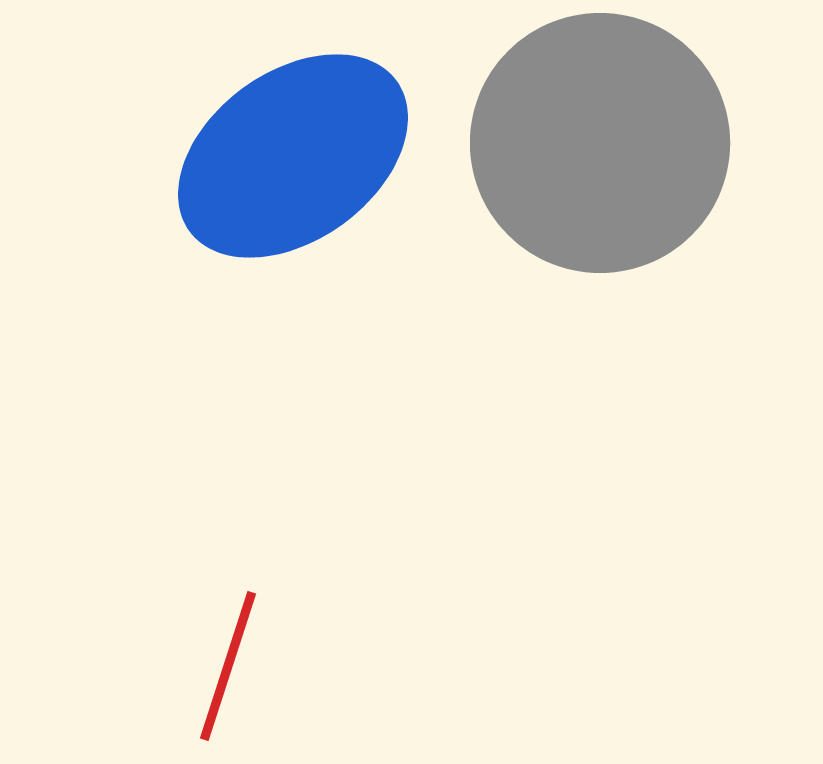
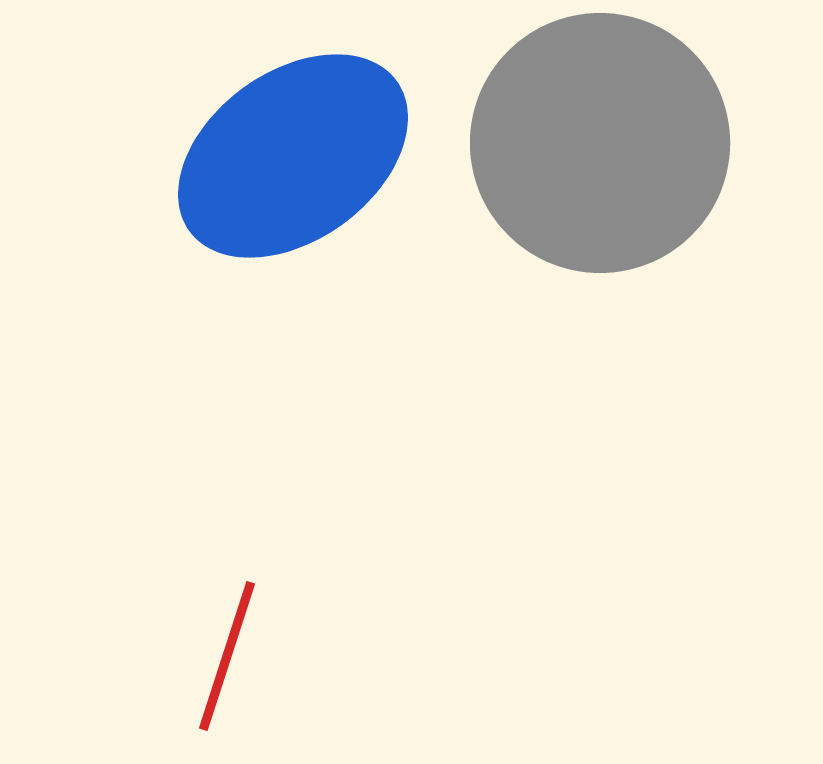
red line: moved 1 px left, 10 px up
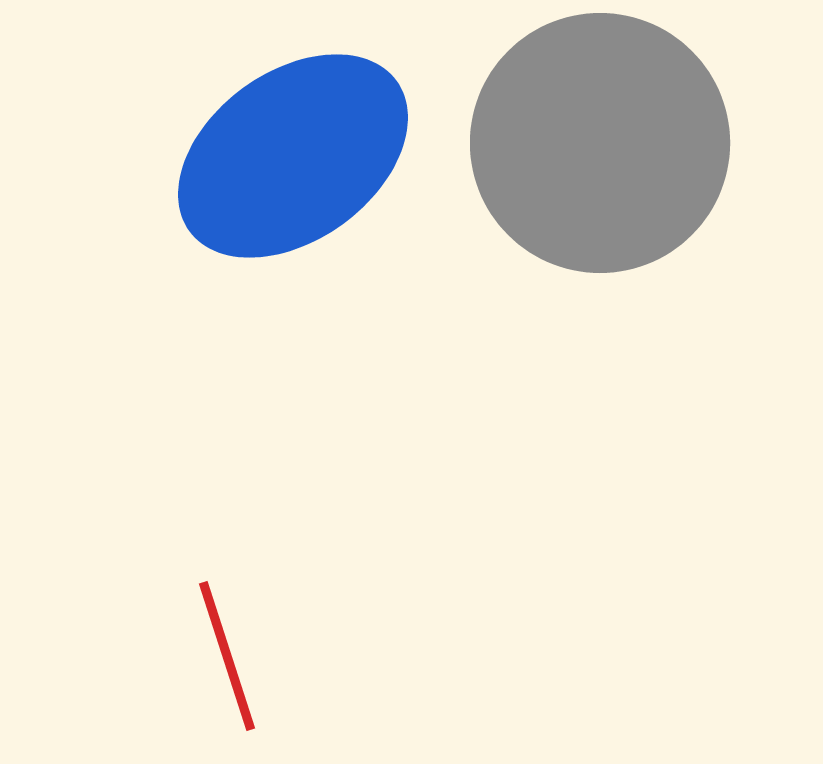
red line: rotated 36 degrees counterclockwise
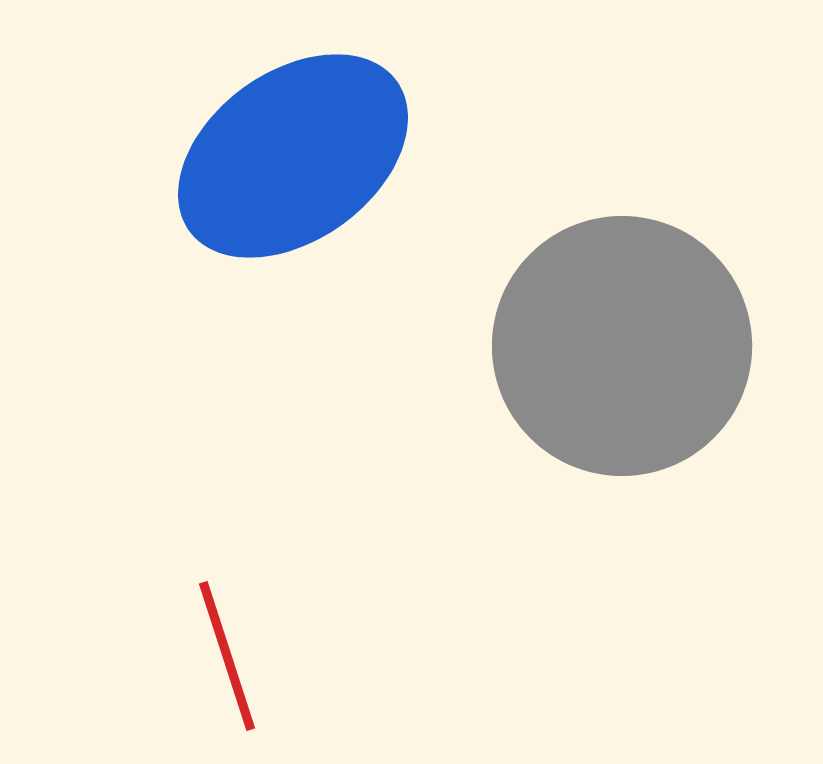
gray circle: moved 22 px right, 203 px down
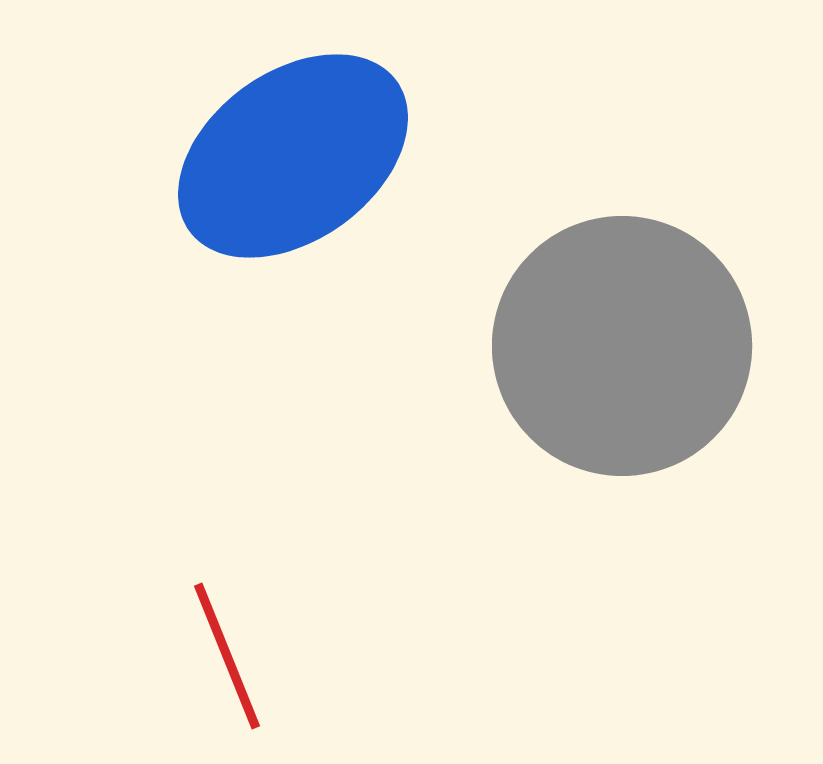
red line: rotated 4 degrees counterclockwise
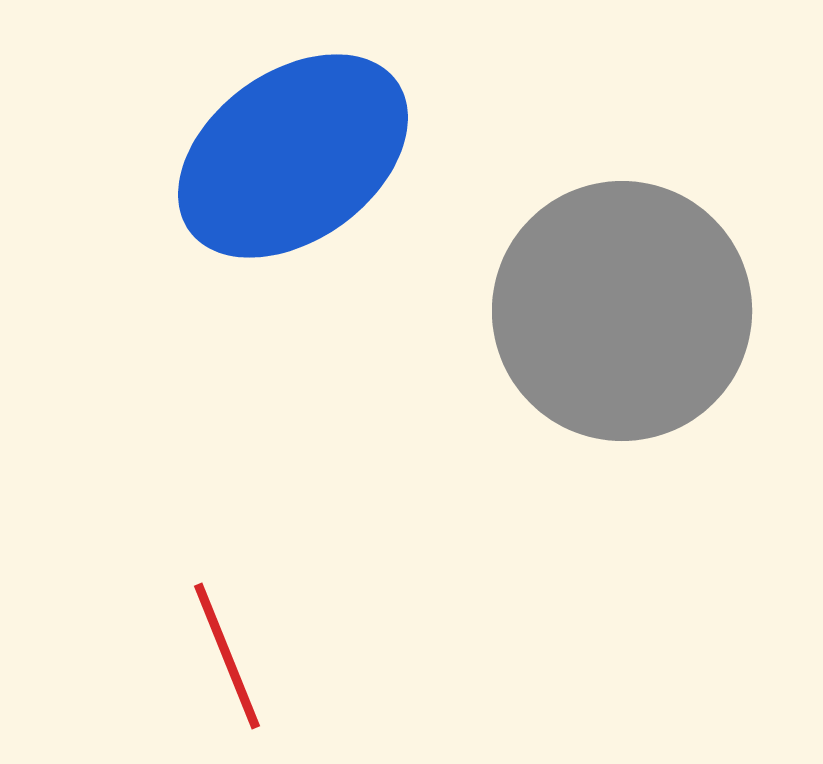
gray circle: moved 35 px up
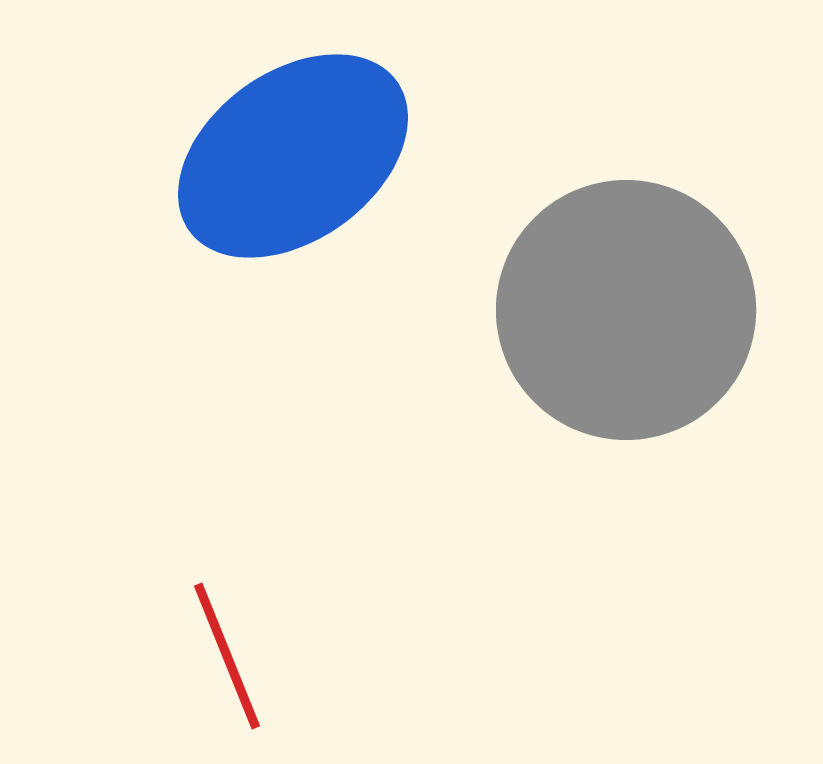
gray circle: moved 4 px right, 1 px up
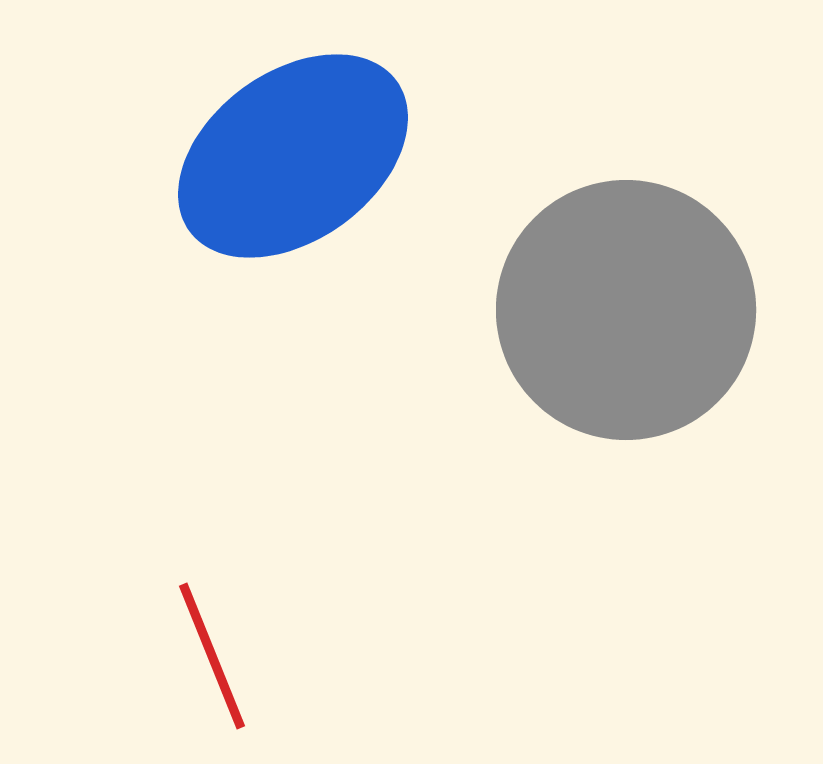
red line: moved 15 px left
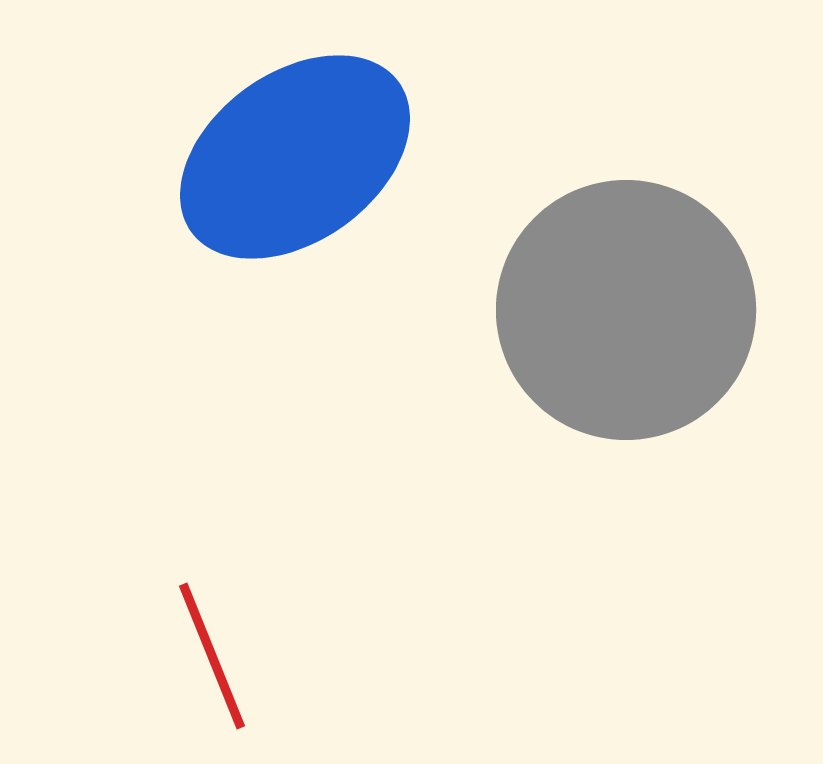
blue ellipse: moved 2 px right, 1 px down
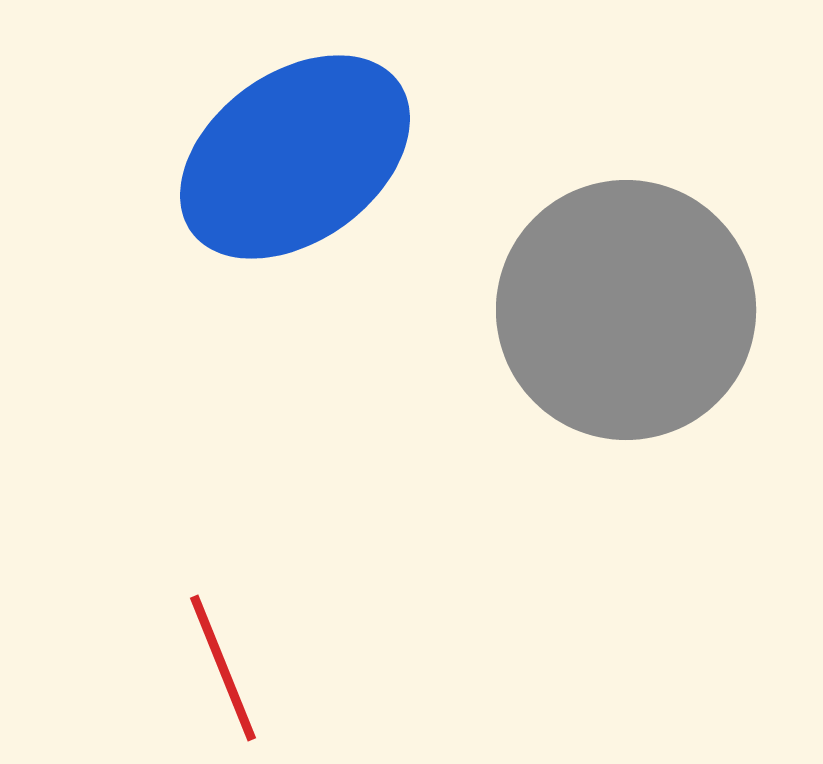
red line: moved 11 px right, 12 px down
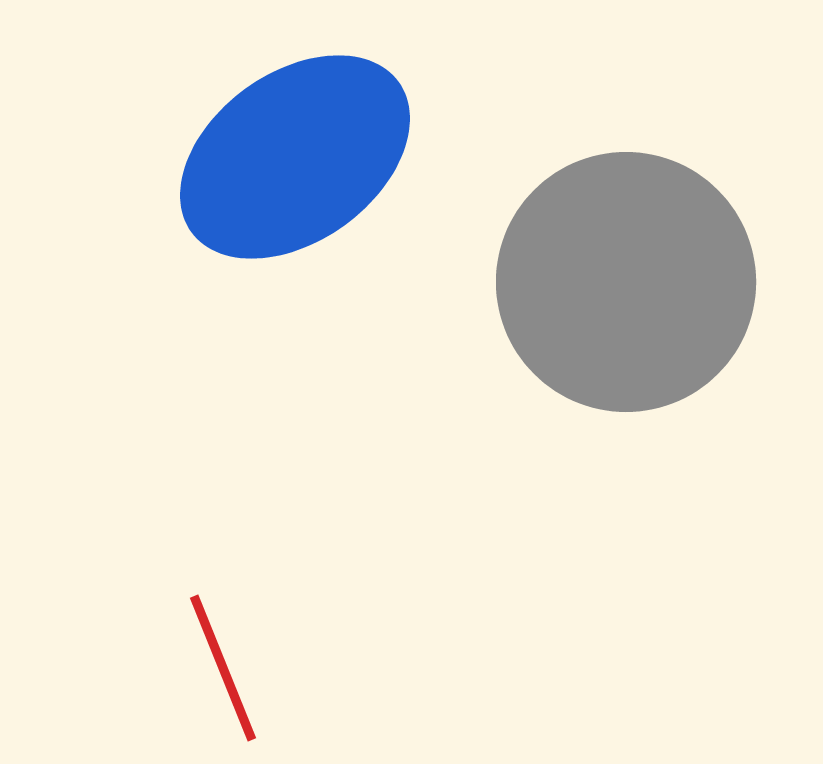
gray circle: moved 28 px up
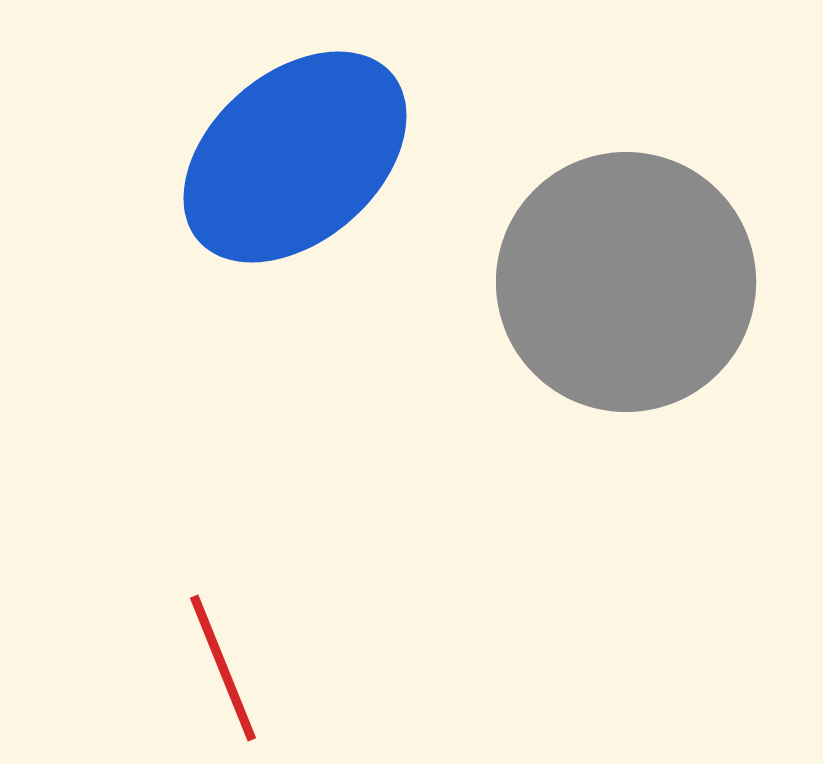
blue ellipse: rotated 5 degrees counterclockwise
